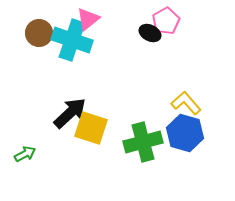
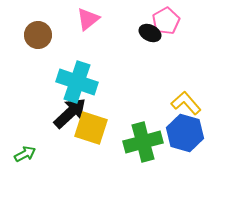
brown circle: moved 1 px left, 2 px down
cyan cross: moved 5 px right, 42 px down
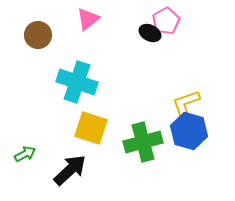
yellow L-shape: rotated 68 degrees counterclockwise
black arrow: moved 57 px down
blue hexagon: moved 4 px right, 2 px up
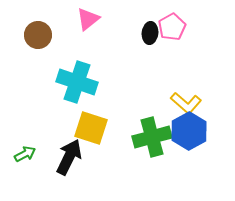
pink pentagon: moved 6 px right, 6 px down
black ellipse: rotated 70 degrees clockwise
yellow L-shape: rotated 120 degrees counterclockwise
blue hexagon: rotated 15 degrees clockwise
green cross: moved 9 px right, 5 px up
black arrow: moved 1 px left, 13 px up; rotated 21 degrees counterclockwise
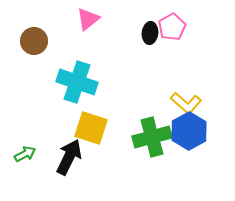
brown circle: moved 4 px left, 6 px down
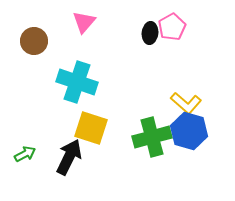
pink triangle: moved 4 px left, 3 px down; rotated 10 degrees counterclockwise
blue hexagon: rotated 15 degrees counterclockwise
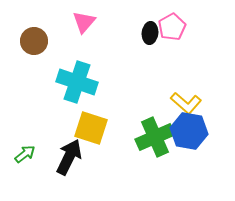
blue hexagon: rotated 6 degrees counterclockwise
green cross: moved 3 px right; rotated 9 degrees counterclockwise
green arrow: rotated 10 degrees counterclockwise
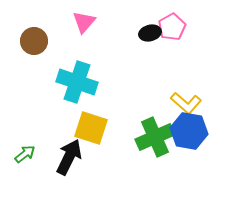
black ellipse: rotated 70 degrees clockwise
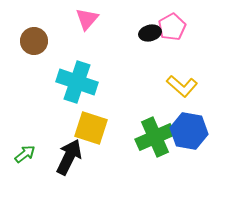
pink triangle: moved 3 px right, 3 px up
yellow L-shape: moved 4 px left, 17 px up
